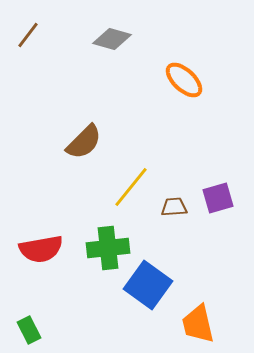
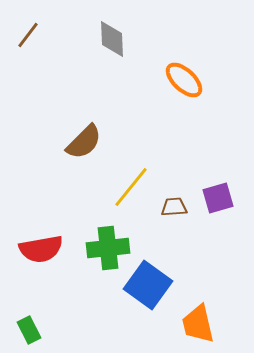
gray diamond: rotated 72 degrees clockwise
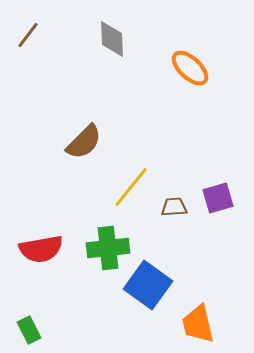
orange ellipse: moved 6 px right, 12 px up
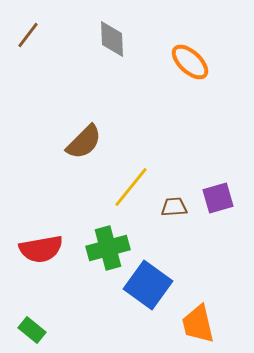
orange ellipse: moved 6 px up
green cross: rotated 9 degrees counterclockwise
green rectangle: moved 3 px right; rotated 24 degrees counterclockwise
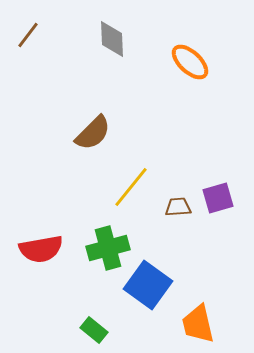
brown semicircle: moved 9 px right, 9 px up
brown trapezoid: moved 4 px right
green rectangle: moved 62 px right
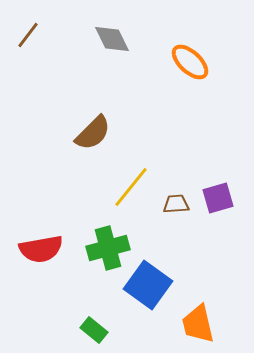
gray diamond: rotated 24 degrees counterclockwise
brown trapezoid: moved 2 px left, 3 px up
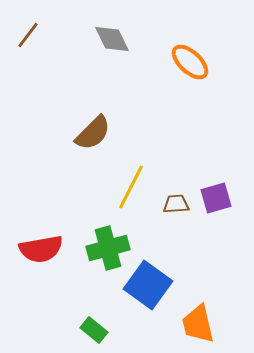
yellow line: rotated 12 degrees counterclockwise
purple square: moved 2 px left
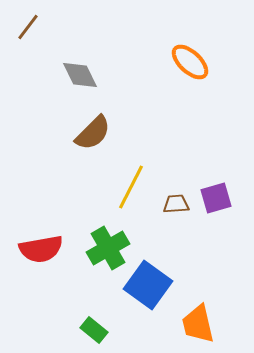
brown line: moved 8 px up
gray diamond: moved 32 px left, 36 px down
green cross: rotated 15 degrees counterclockwise
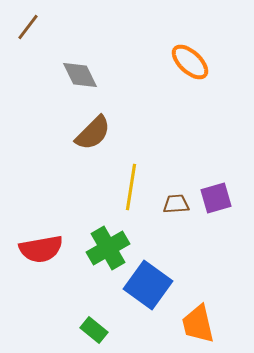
yellow line: rotated 18 degrees counterclockwise
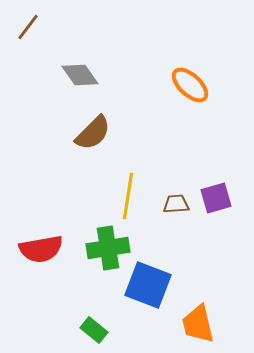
orange ellipse: moved 23 px down
gray diamond: rotated 9 degrees counterclockwise
yellow line: moved 3 px left, 9 px down
green cross: rotated 21 degrees clockwise
blue square: rotated 15 degrees counterclockwise
